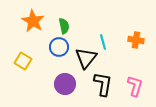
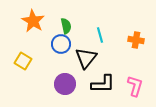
green semicircle: moved 2 px right
cyan line: moved 3 px left, 7 px up
blue circle: moved 2 px right, 3 px up
black L-shape: rotated 80 degrees clockwise
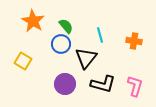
green semicircle: rotated 28 degrees counterclockwise
orange cross: moved 2 px left, 1 px down
black L-shape: rotated 15 degrees clockwise
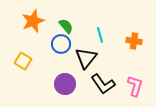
orange star: rotated 20 degrees clockwise
black L-shape: rotated 40 degrees clockwise
